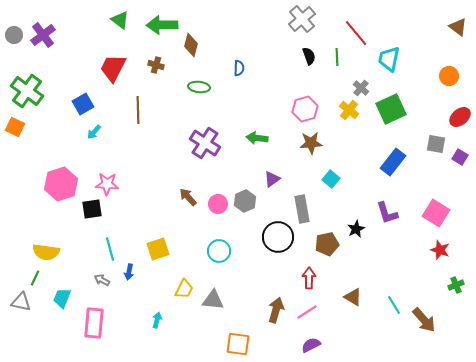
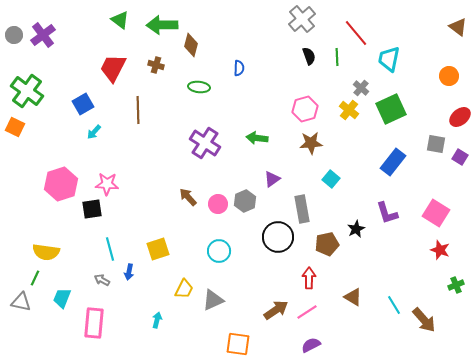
gray triangle at (213, 300): rotated 30 degrees counterclockwise
brown arrow at (276, 310): rotated 40 degrees clockwise
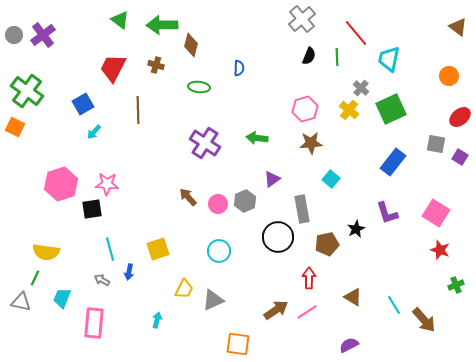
black semicircle at (309, 56): rotated 42 degrees clockwise
purple semicircle at (311, 345): moved 38 px right
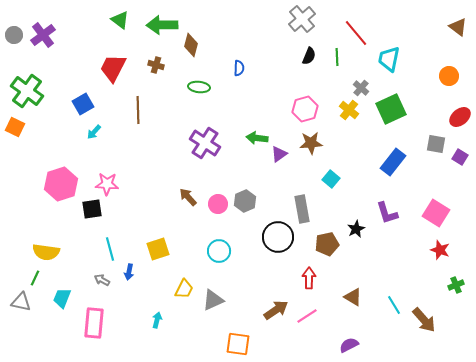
purple triangle at (272, 179): moved 7 px right, 25 px up
pink line at (307, 312): moved 4 px down
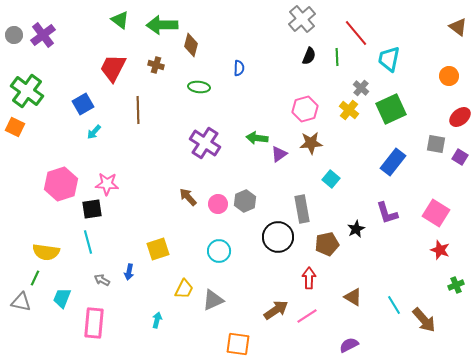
cyan line at (110, 249): moved 22 px left, 7 px up
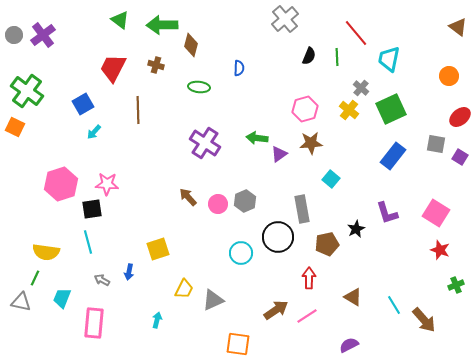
gray cross at (302, 19): moved 17 px left
blue rectangle at (393, 162): moved 6 px up
cyan circle at (219, 251): moved 22 px right, 2 px down
